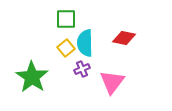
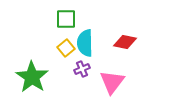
red diamond: moved 1 px right, 4 px down
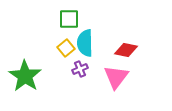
green square: moved 3 px right
red diamond: moved 1 px right, 8 px down
purple cross: moved 2 px left
green star: moved 7 px left, 1 px up
pink triangle: moved 4 px right, 5 px up
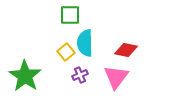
green square: moved 1 px right, 4 px up
yellow square: moved 4 px down
purple cross: moved 6 px down
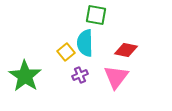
green square: moved 26 px right; rotated 10 degrees clockwise
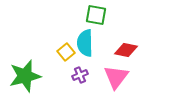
green star: rotated 24 degrees clockwise
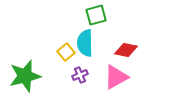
green square: rotated 25 degrees counterclockwise
pink triangle: rotated 24 degrees clockwise
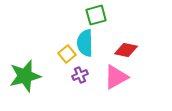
yellow square: moved 1 px right, 2 px down
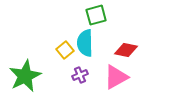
yellow square: moved 2 px left, 4 px up
green star: rotated 12 degrees counterclockwise
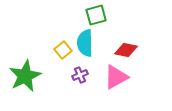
yellow square: moved 2 px left
